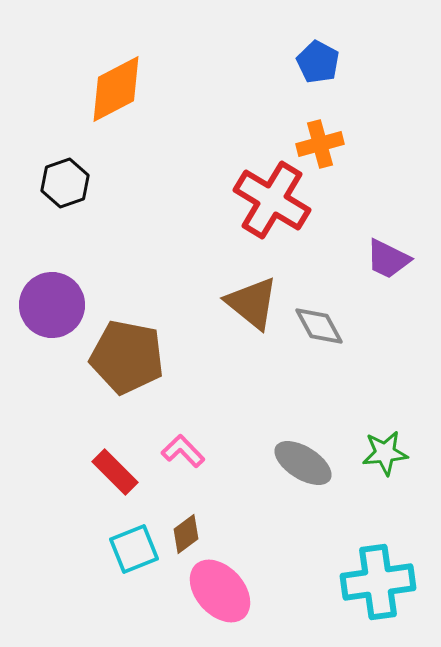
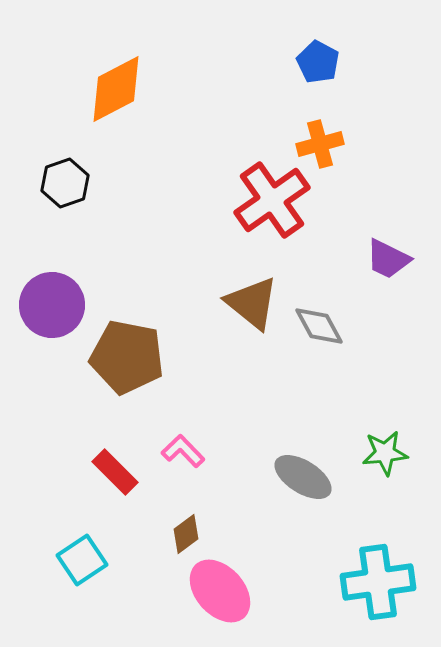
red cross: rotated 24 degrees clockwise
gray ellipse: moved 14 px down
cyan square: moved 52 px left, 11 px down; rotated 12 degrees counterclockwise
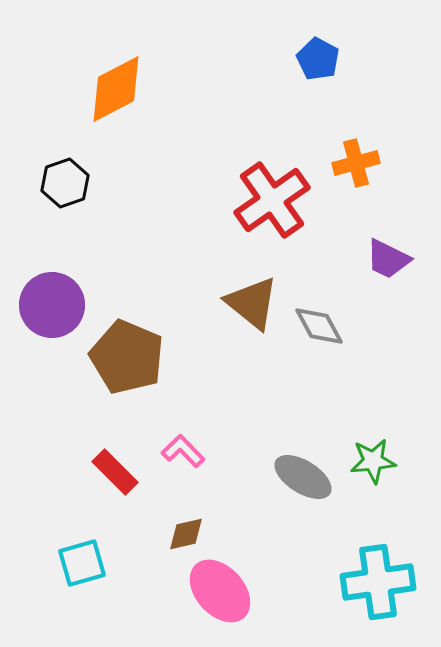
blue pentagon: moved 3 px up
orange cross: moved 36 px right, 19 px down
brown pentagon: rotated 12 degrees clockwise
green star: moved 12 px left, 8 px down
brown diamond: rotated 24 degrees clockwise
cyan square: moved 3 px down; rotated 18 degrees clockwise
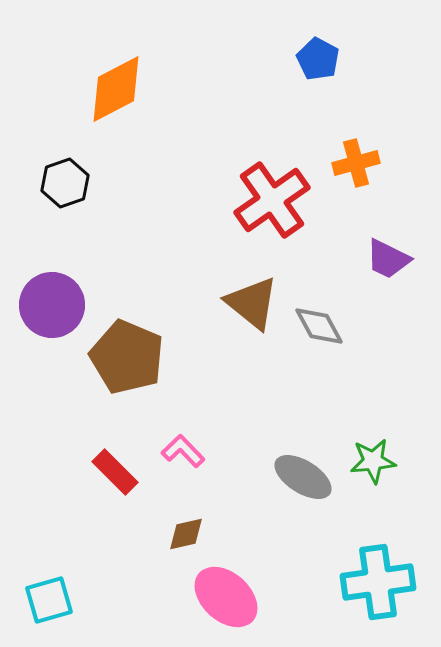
cyan square: moved 33 px left, 37 px down
pink ellipse: moved 6 px right, 6 px down; rotated 6 degrees counterclockwise
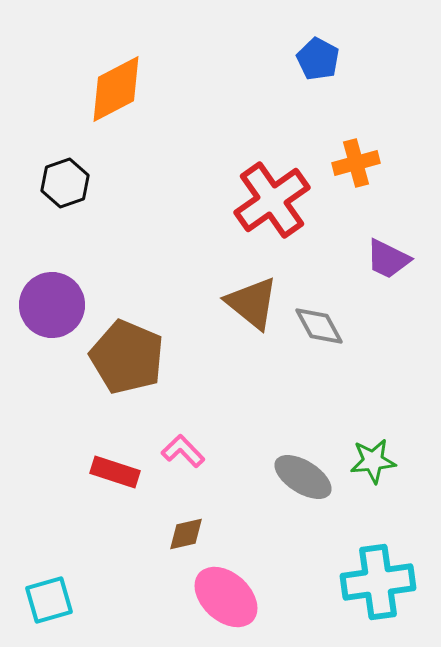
red rectangle: rotated 27 degrees counterclockwise
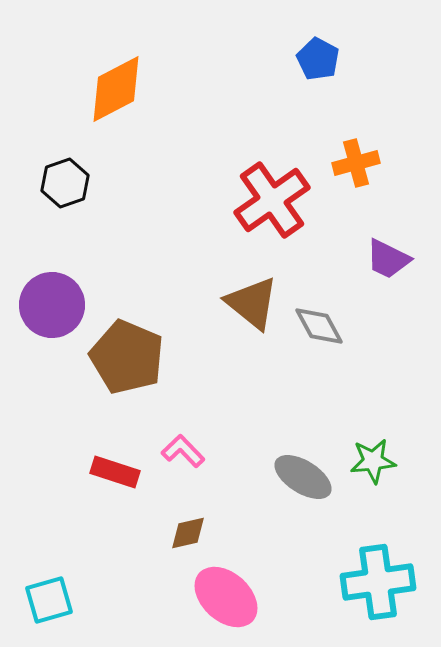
brown diamond: moved 2 px right, 1 px up
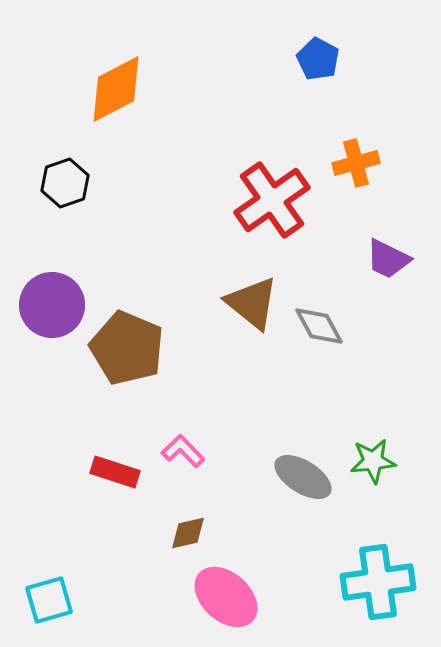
brown pentagon: moved 9 px up
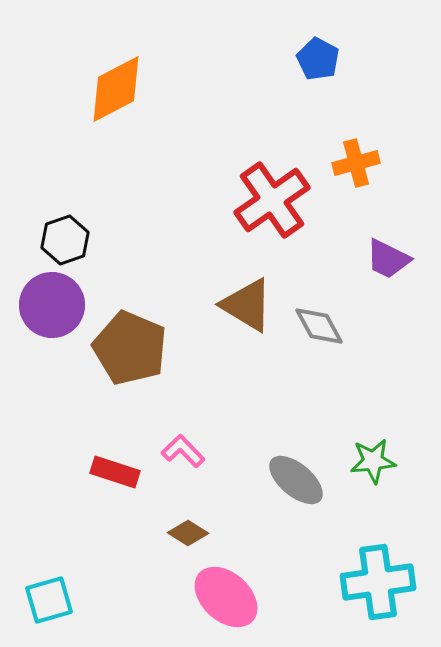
black hexagon: moved 57 px down
brown triangle: moved 5 px left, 2 px down; rotated 8 degrees counterclockwise
brown pentagon: moved 3 px right
gray ellipse: moved 7 px left, 3 px down; rotated 8 degrees clockwise
brown diamond: rotated 45 degrees clockwise
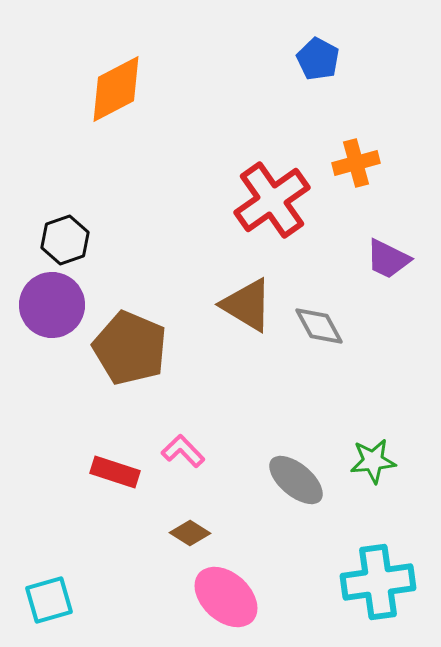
brown diamond: moved 2 px right
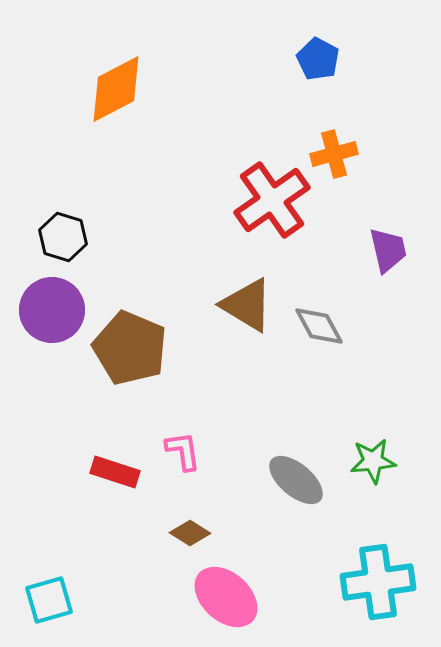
orange cross: moved 22 px left, 9 px up
black hexagon: moved 2 px left, 3 px up; rotated 24 degrees counterclockwise
purple trapezoid: moved 9 px up; rotated 129 degrees counterclockwise
purple circle: moved 5 px down
pink L-shape: rotated 36 degrees clockwise
